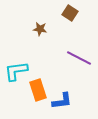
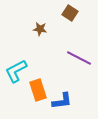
cyan L-shape: rotated 20 degrees counterclockwise
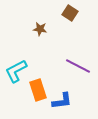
purple line: moved 1 px left, 8 px down
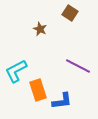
brown star: rotated 16 degrees clockwise
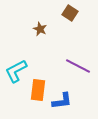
orange rectangle: rotated 25 degrees clockwise
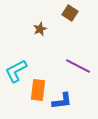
brown star: rotated 24 degrees clockwise
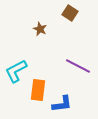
brown star: rotated 24 degrees counterclockwise
blue L-shape: moved 3 px down
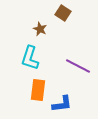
brown square: moved 7 px left
cyan L-shape: moved 14 px right, 13 px up; rotated 45 degrees counterclockwise
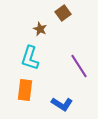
brown square: rotated 21 degrees clockwise
purple line: moved 1 px right; rotated 30 degrees clockwise
orange rectangle: moved 13 px left
blue L-shape: rotated 40 degrees clockwise
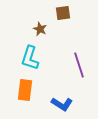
brown square: rotated 28 degrees clockwise
purple line: moved 1 px up; rotated 15 degrees clockwise
